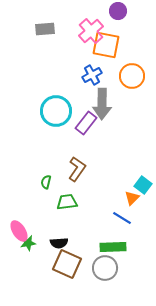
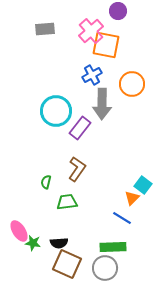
orange circle: moved 8 px down
purple rectangle: moved 6 px left, 5 px down
green star: moved 5 px right; rotated 21 degrees clockwise
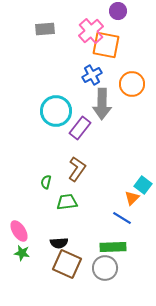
green star: moved 11 px left, 10 px down
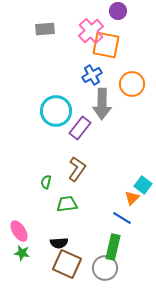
green trapezoid: moved 2 px down
green rectangle: rotated 75 degrees counterclockwise
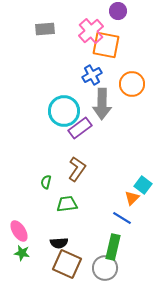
cyan circle: moved 8 px right
purple rectangle: rotated 15 degrees clockwise
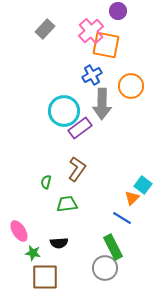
gray rectangle: rotated 42 degrees counterclockwise
orange circle: moved 1 px left, 2 px down
green rectangle: rotated 40 degrees counterclockwise
green star: moved 11 px right
brown square: moved 22 px left, 13 px down; rotated 24 degrees counterclockwise
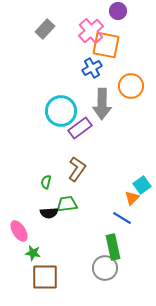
blue cross: moved 7 px up
cyan circle: moved 3 px left
cyan square: moved 1 px left; rotated 18 degrees clockwise
black semicircle: moved 10 px left, 30 px up
green rectangle: rotated 15 degrees clockwise
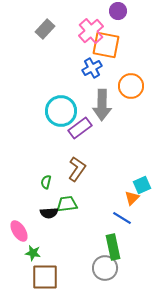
gray arrow: moved 1 px down
cyan square: rotated 12 degrees clockwise
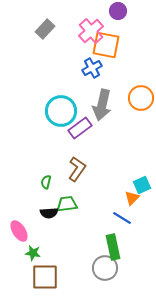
orange circle: moved 10 px right, 12 px down
gray arrow: rotated 12 degrees clockwise
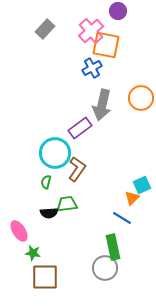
cyan circle: moved 6 px left, 42 px down
